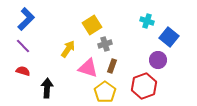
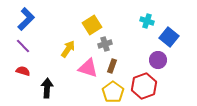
yellow pentagon: moved 8 px right
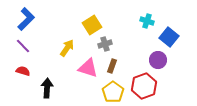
yellow arrow: moved 1 px left, 1 px up
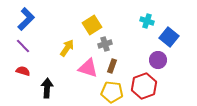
yellow pentagon: moved 1 px left; rotated 30 degrees counterclockwise
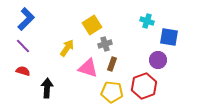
blue square: rotated 30 degrees counterclockwise
brown rectangle: moved 2 px up
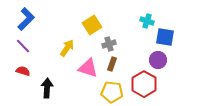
blue square: moved 4 px left
gray cross: moved 4 px right
red hexagon: moved 2 px up; rotated 10 degrees counterclockwise
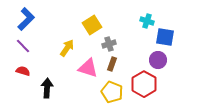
yellow pentagon: rotated 15 degrees clockwise
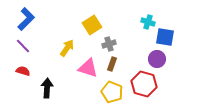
cyan cross: moved 1 px right, 1 px down
purple circle: moved 1 px left, 1 px up
red hexagon: rotated 15 degrees counterclockwise
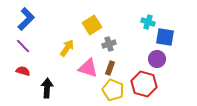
brown rectangle: moved 2 px left, 4 px down
yellow pentagon: moved 1 px right, 2 px up
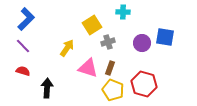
cyan cross: moved 25 px left, 10 px up; rotated 16 degrees counterclockwise
gray cross: moved 1 px left, 2 px up
purple circle: moved 15 px left, 16 px up
